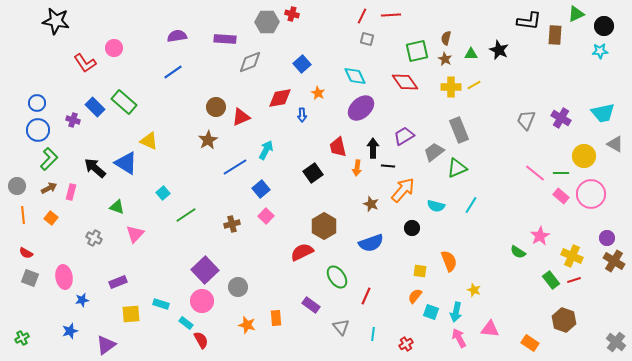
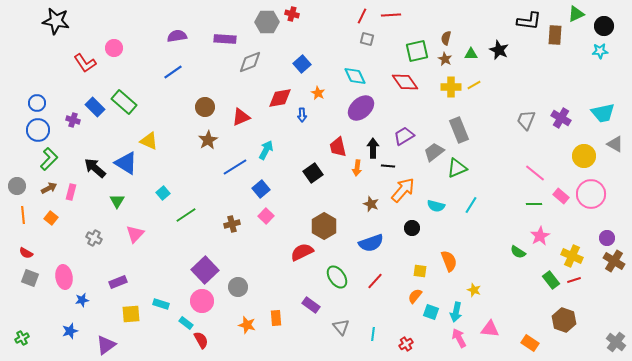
brown circle at (216, 107): moved 11 px left
green line at (561, 173): moved 27 px left, 31 px down
green triangle at (117, 207): moved 6 px up; rotated 42 degrees clockwise
red line at (366, 296): moved 9 px right, 15 px up; rotated 18 degrees clockwise
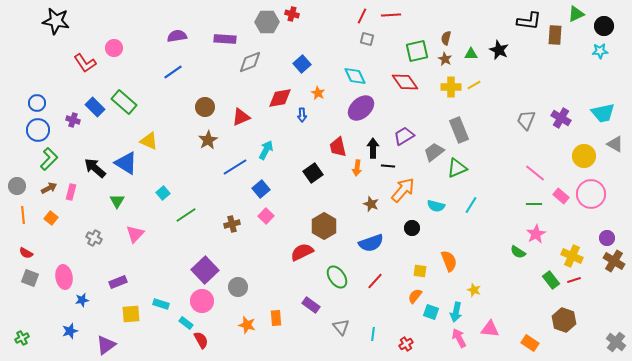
pink star at (540, 236): moved 4 px left, 2 px up
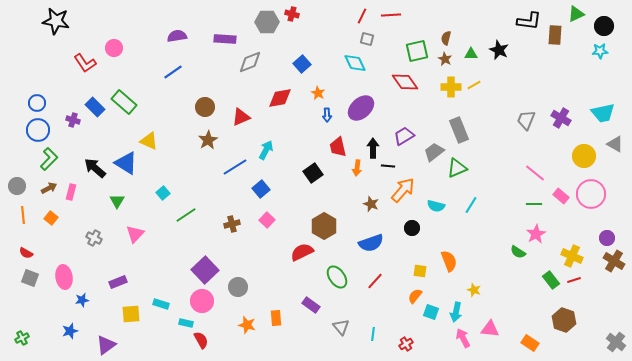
cyan diamond at (355, 76): moved 13 px up
blue arrow at (302, 115): moved 25 px right
pink square at (266, 216): moved 1 px right, 4 px down
cyan rectangle at (186, 323): rotated 24 degrees counterclockwise
pink arrow at (459, 338): moved 4 px right
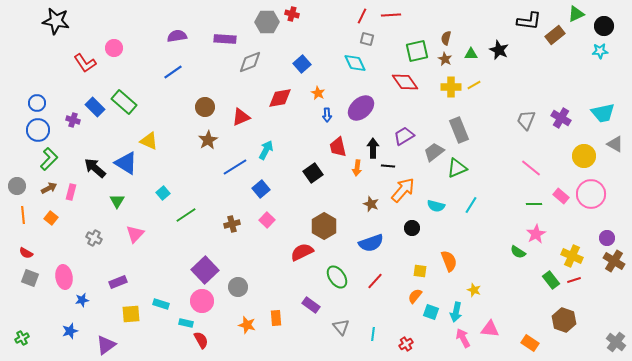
brown rectangle at (555, 35): rotated 48 degrees clockwise
pink line at (535, 173): moved 4 px left, 5 px up
